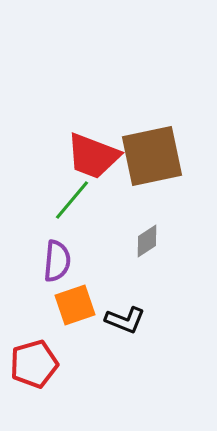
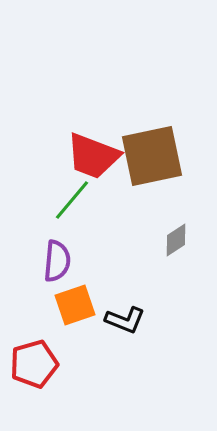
gray diamond: moved 29 px right, 1 px up
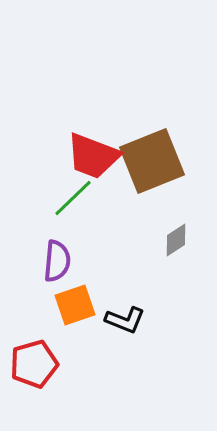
brown square: moved 5 px down; rotated 10 degrees counterclockwise
green line: moved 1 px right, 2 px up; rotated 6 degrees clockwise
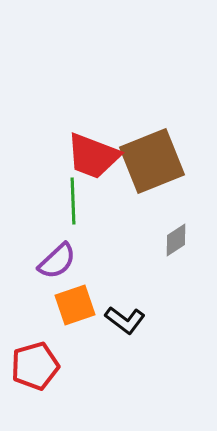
green line: moved 3 px down; rotated 48 degrees counterclockwise
purple semicircle: rotated 42 degrees clockwise
black L-shape: rotated 15 degrees clockwise
red pentagon: moved 1 px right, 2 px down
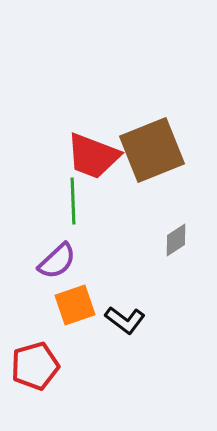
brown square: moved 11 px up
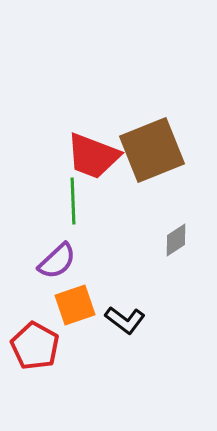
red pentagon: moved 20 px up; rotated 27 degrees counterclockwise
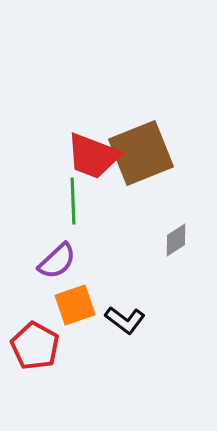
brown square: moved 11 px left, 3 px down
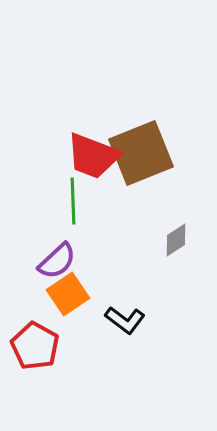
orange square: moved 7 px left, 11 px up; rotated 15 degrees counterclockwise
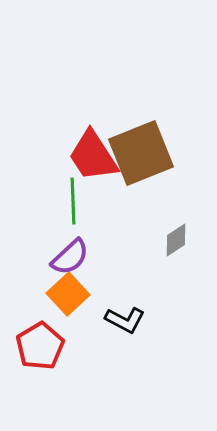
red trapezoid: rotated 36 degrees clockwise
purple semicircle: moved 13 px right, 4 px up
orange square: rotated 9 degrees counterclockwise
black L-shape: rotated 9 degrees counterclockwise
red pentagon: moved 5 px right; rotated 12 degrees clockwise
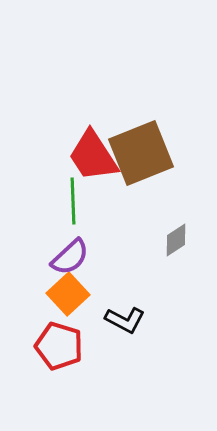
red pentagon: moved 19 px right; rotated 24 degrees counterclockwise
